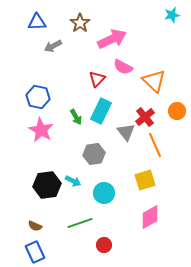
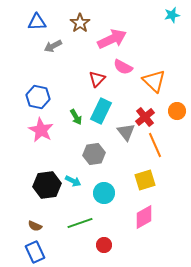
pink diamond: moved 6 px left
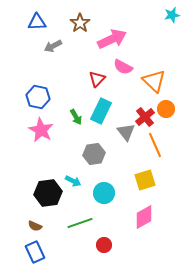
orange circle: moved 11 px left, 2 px up
black hexagon: moved 1 px right, 8 px down
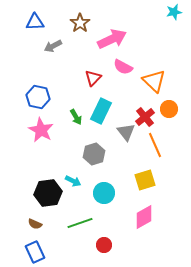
cyan star: moved 2 px right, 3 px up
blue triangle: moved 2 px left
red triangle: moved 4 px left, 1 px up
orange circle: moved 3 px right
gray hexagon: rotated 10 degrees counterclockwise
brown semicircle: moved 2 px up
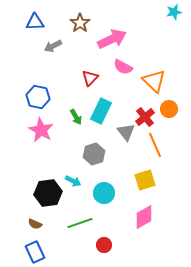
red triangle: moved 3 px left
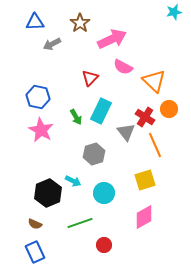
gray arrow: moved 1 px left, 2 px up
red cross: rotated 18 degrees counterclockwise
black hexagon: rotated 16 degrees counterclockwise
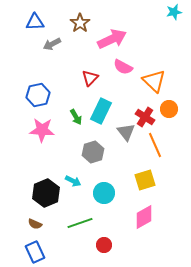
blue hexagon: moved 2 px up; rotated 25 degrees counterclockwise
pink star: moved 1 px right; rotated 25 degrees counterclockwise
gray hexagon: moved 1 px left, 2 px up
black hexagon: moved 2 px left
